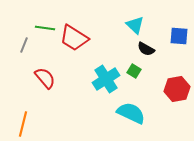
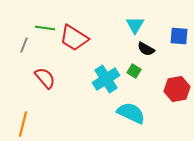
cyan triangle: rotated 18 degrees clockwise
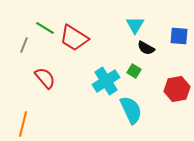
green line: rotated 24 degrees clockwise
black semicircle: moved 1 px up
cyan cross: moved 2 px down
cyan semicircle: moved 3 px up; rotated 40 degrees clockwise
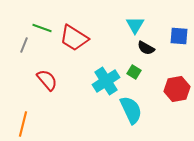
green line: moved 3 px left; rotated 12 degrees counterclockwise
green square: moved 1 px down
red semicircle: moved 2 px right, 2 px down
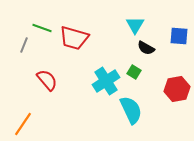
red trapezoid: rotated 16 degrees counterclockwise
orange line: rotated 20 degrees clockwise
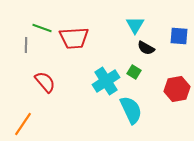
red trapezoid: rotated 20 degrees counterclockwise
gray line: moved 2 px right; rotated 21 degrees counterclockwise
red semicircle: moved 2 px left, 2 px down
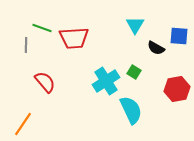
black semicircle: moved 10 px right
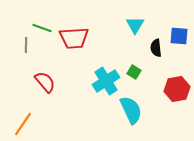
black semicircle: rotated 54 degrees clockwise
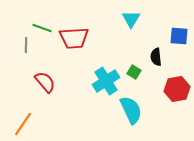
cyan triangle: moved 4 px left, 6 px up
black semicircle: moved 9 px down
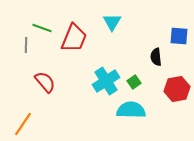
cyan triangle: moved 19 px left, 3 px down
red trapezoid: rotated 64 degrees counterclockwise
green square: moved 10 px down; rotated 24 degrees clockwise
cyan semicircle: rotated 64 degrees counterclockwise
